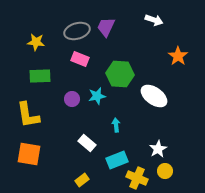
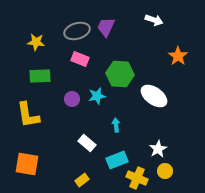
orange square: moved 2 px left, 10 px down
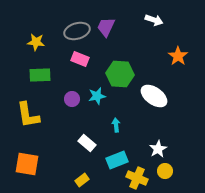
green rectangle: moved 1 px up
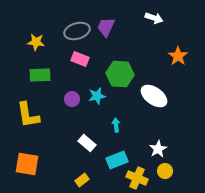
white arrow: moved 2 px up
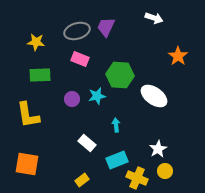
green hexagon: moved 1 px down
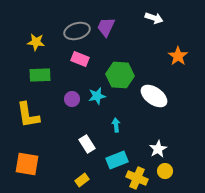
white rectangle: moved 1 px down; rotated 18 degrees clockwise
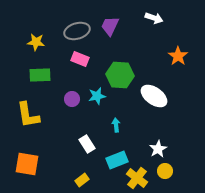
purple trapezoid: moved 4 px right, 1 px up
yellow cross: rotated 15 degrees clockwise
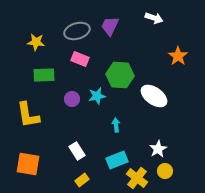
green rectangle: moved 4 px right
white rectangle: moved 10 px left, 7 px down
orange square: moved 1 px right
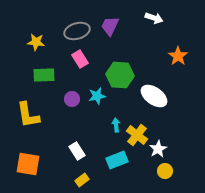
pink rectangle: rotated 36 degrees clockwise
yellow cross: moved 43 px up
